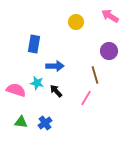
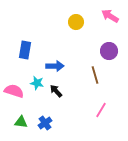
blue rectangle: moved 9 px left, 6 px down
pink semicircle: moved 2 px left, 1 px down
pink line: moved 15 px right, 12 px down
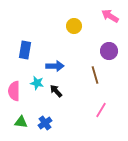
yellow circle: moved 2 px left, 4 px down
pink semicircle: rotated 108 degrees counterclockwise
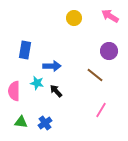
yellow circle: moved 8 px up
blue arrow: moved 3 px left
brown line: rotated 36 degrees counterclockwise
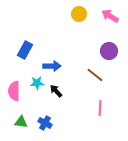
yellow circle: moved 5 px right, 4 px up
blue rectangle: rotated 18 degrees clockwise
cyan star: rotated 16 degrees counterclockwise
pink line: moved 1 px left, 2 px up; rotated 28 degrees counterclockwise
blue cross: rotated 24 degrees counterclockwise
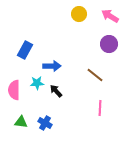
purple circle: moved 7 px up
pink semicircle: moved 1 px up
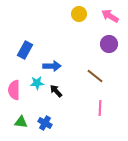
brown line: moved 1 px down
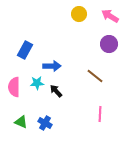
pink semicircle: moved 3 px up
pink line: moved 6 px down
green triangle: rotated 16 degrees clockwise
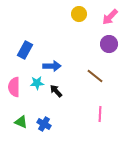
pink arrow: moved 1 px down; rotated 78 degrees counterclockwise
blue cross: moved 1 px left, 1 px down
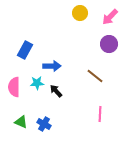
yellow circle: moved 1 px right, 1 px up
